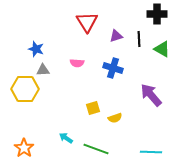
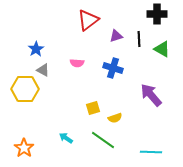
red triangle: moved 1 px right, 2 px up; rotated 25 degrees clockwise
blue star: rotated 21 degrees clockwise
gray triangle: rotated 32 degrees clockwise
green line: moved 7 px right, 9 px up; rotated 15 degrees clockwise
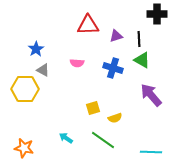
red triangle: moved 5 px down; rotated 35 degrees clockwise
green triangle: moved 20 px left, 11 px down
orange star: rotated 24 degrees counterclockwise
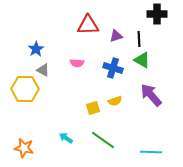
yellow semicircle: moved 17 px up
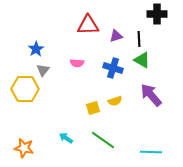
gray triangle: rotated 40 degrees clockwise
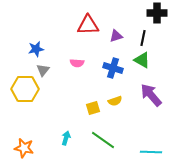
black cross: moved 1 px up
black line: moved 4 px right, 1 px up; rotated 14 degrees clockwise
blue star: rotated 21 degrees clockwise
cyan arrow: rotated 72 degrees clockwise
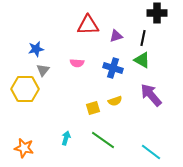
cyan line: rotated 35 degrees clockwise
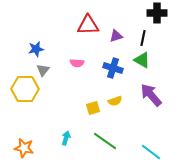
green line: moved 2 px right, 1 px down
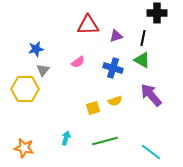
pink semicircle: moved 1 px right, 1 px up; rotated 40 degrees counterclockwise
green line: rotated 50 degrees counterclockwise
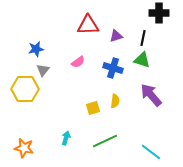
black cross: moved 2 px right
green triangle: rotated 12 degrees counterclockwise
yellow semicircle: rotated 64 degrees counterclockwise
green line: rotated 10 degrees counterclockwise
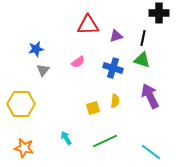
yellow hexagon: moved 4 px left, 15 px down
purple arrow: moved 1 px left, 1 px down; rotated 15 degrees clockwise
cyan arrow: rotated 48 degrees counterclockwise
